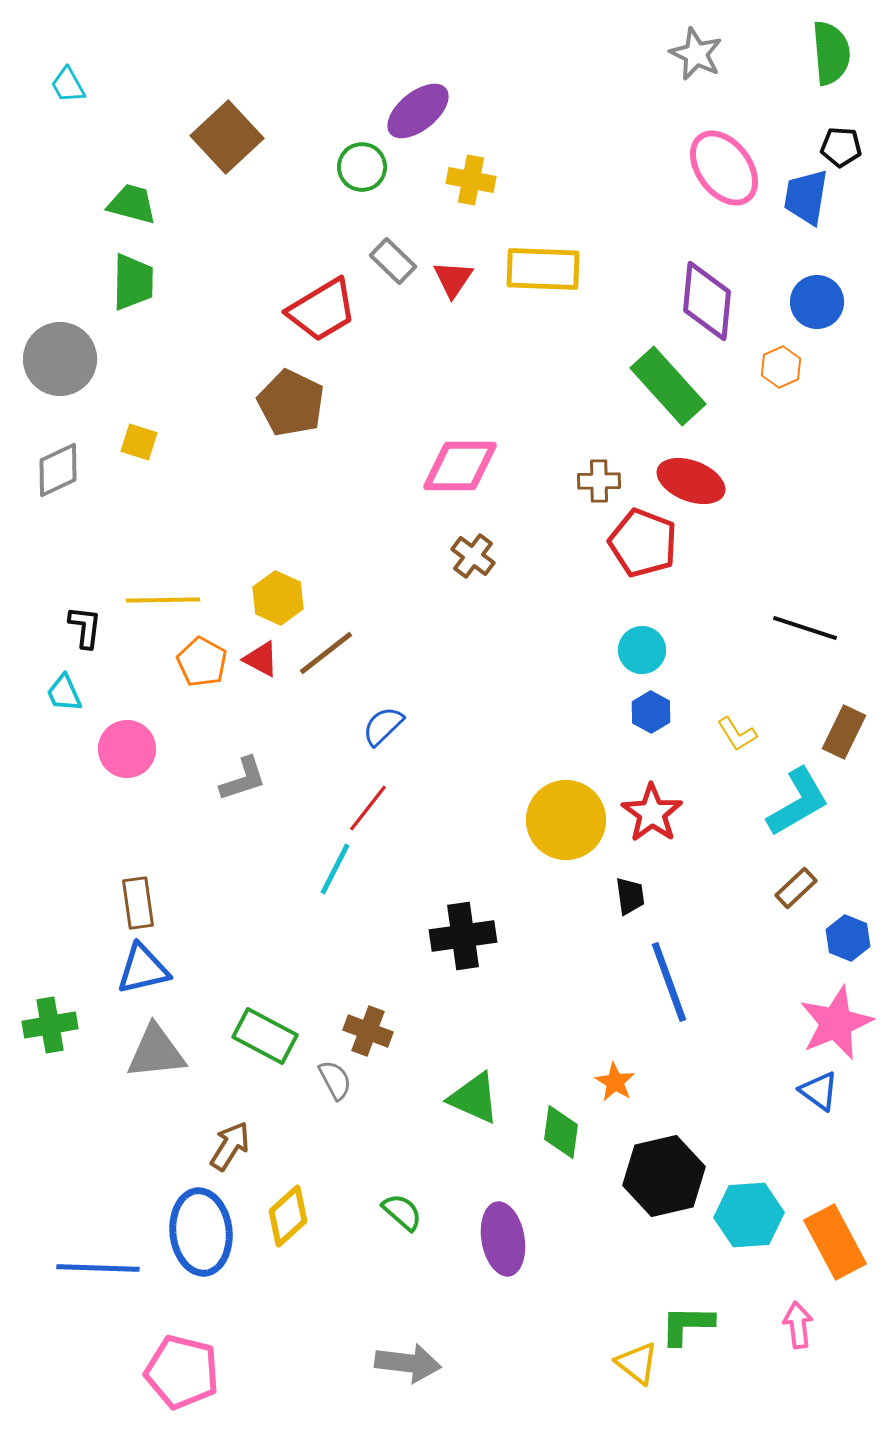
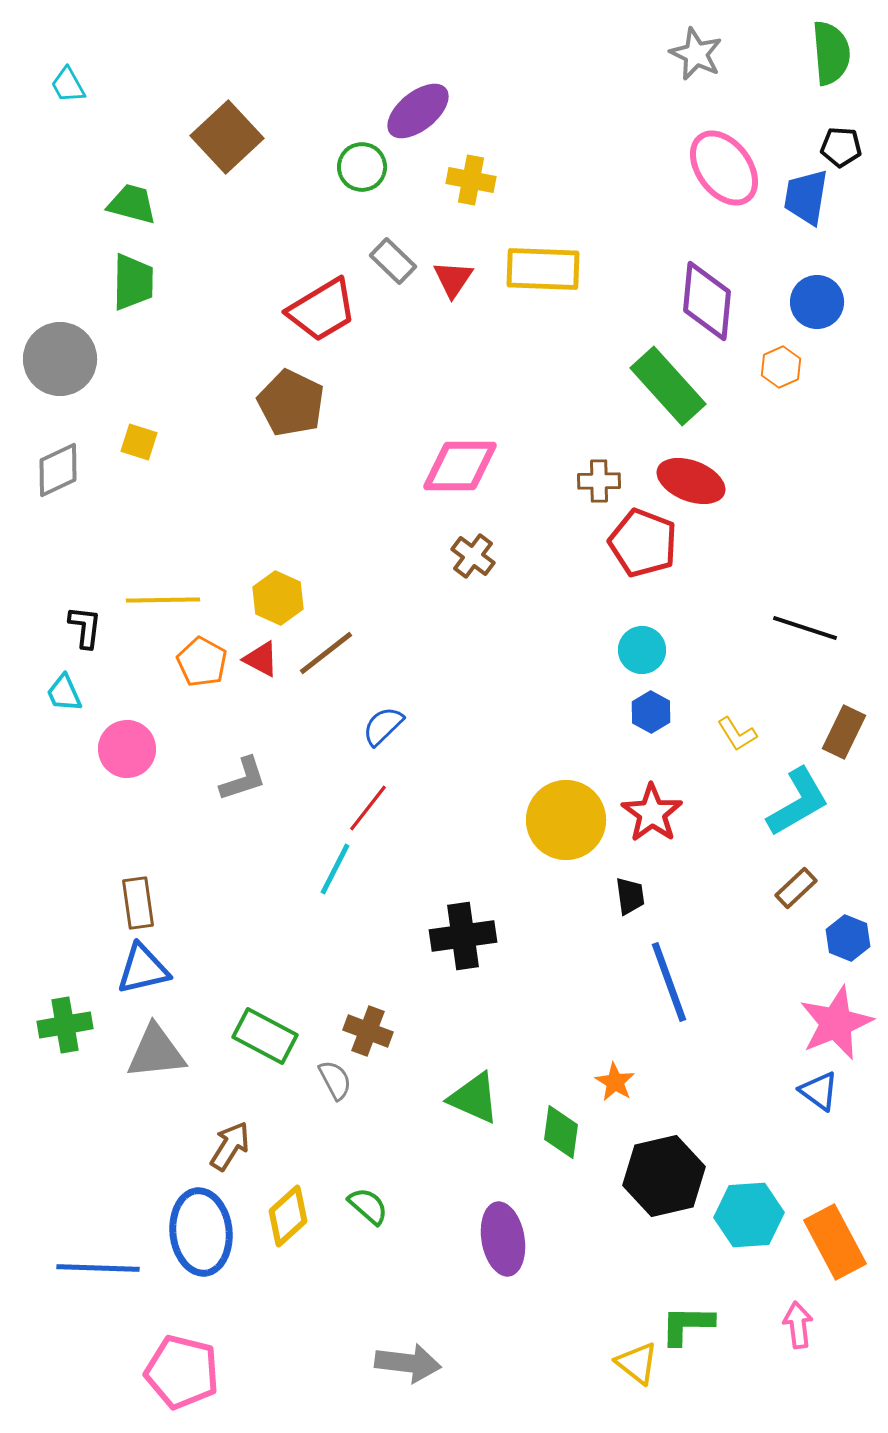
green cross at (50, 1025): moved 15 px right
green semicircle at (402, 1212): moved 34 px left, 6 px up
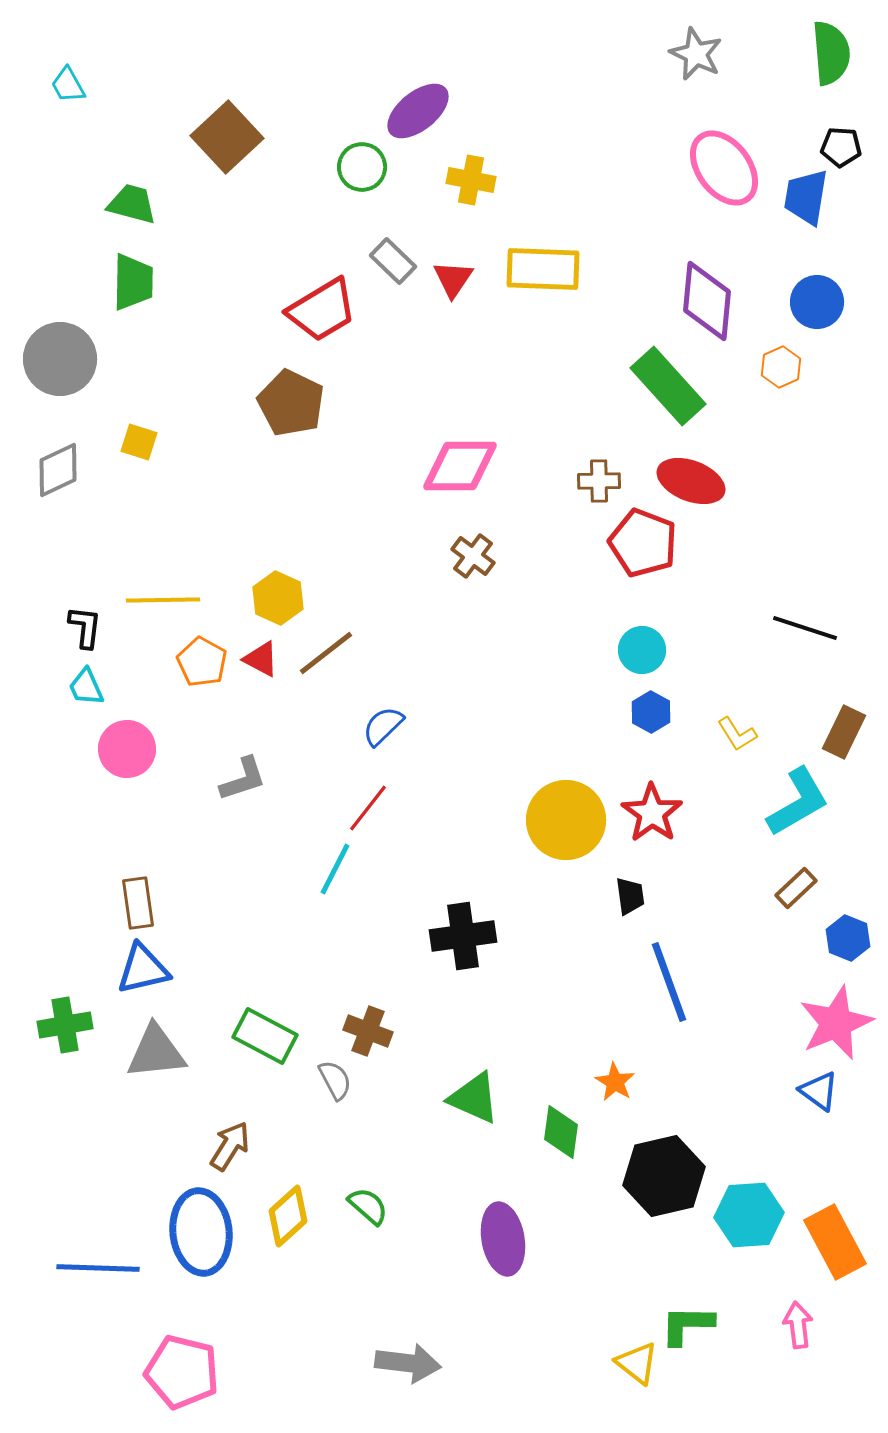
cyan trapezoid at (64, 693): moved 22 px right, 6 px up
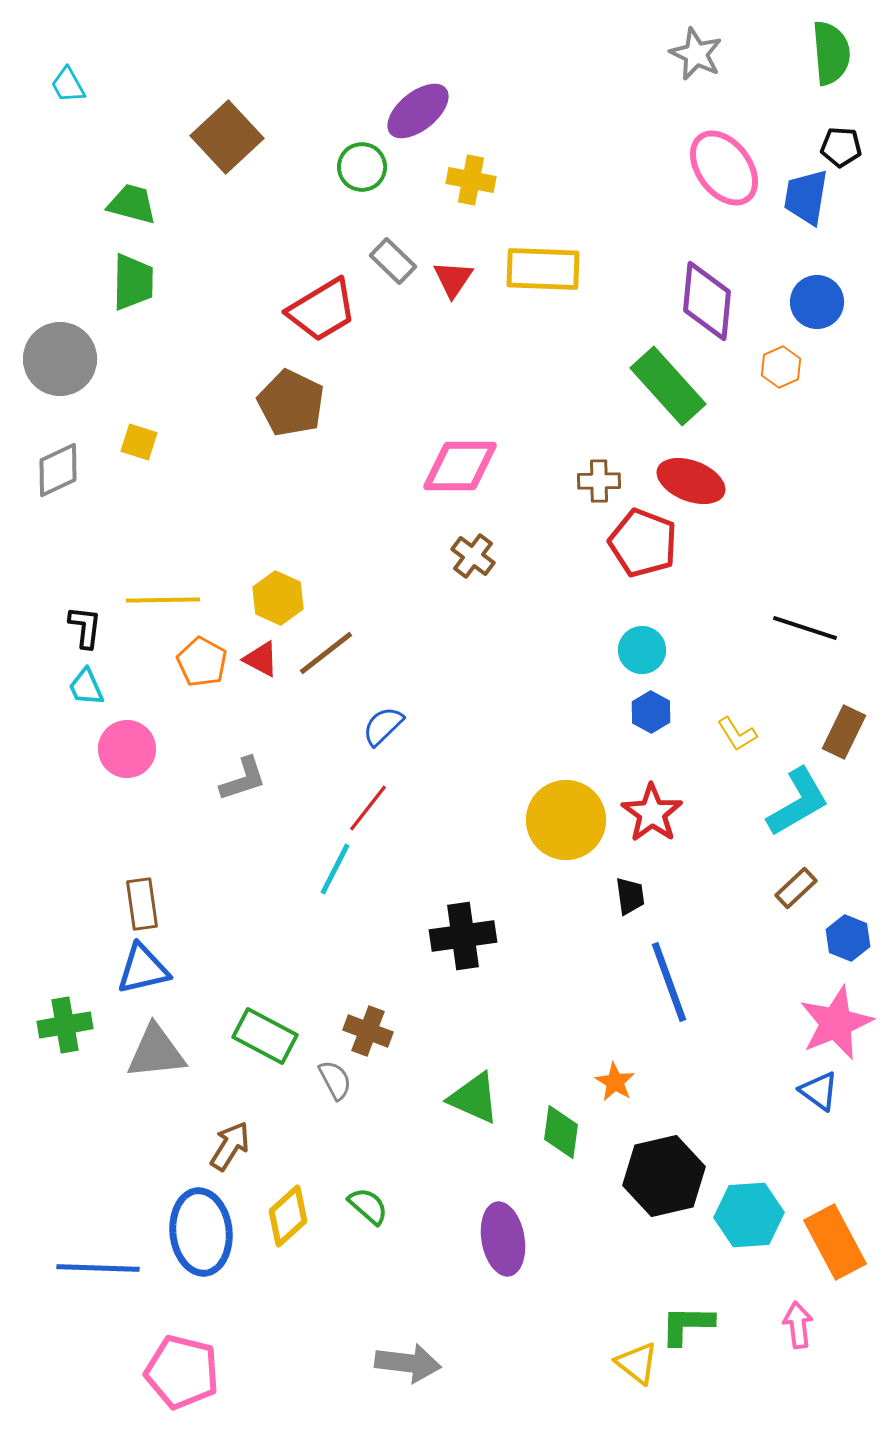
brown rectangle at (138, 903): moved 4 px right, 1 px down
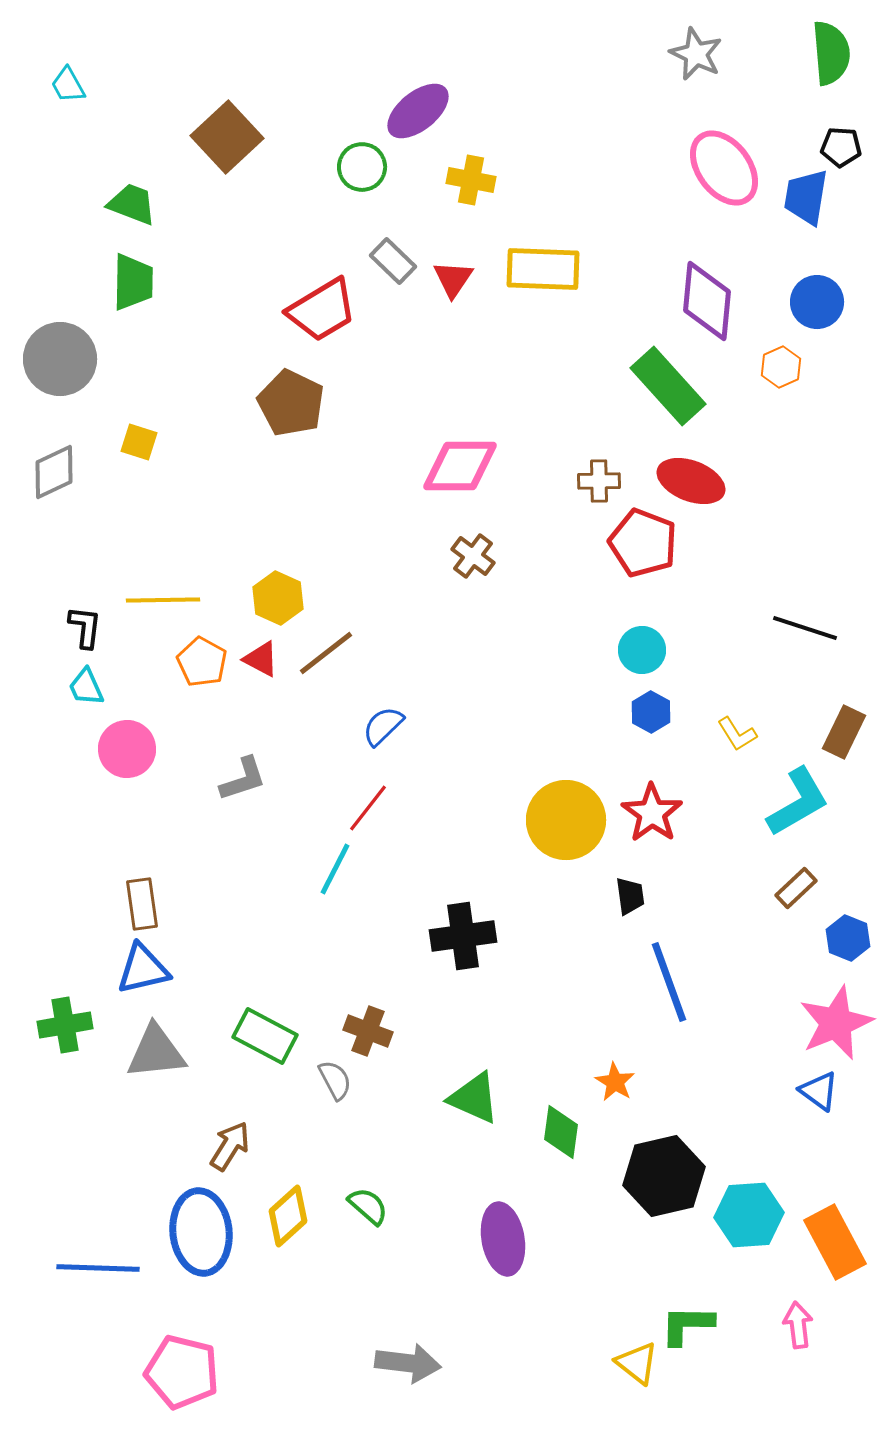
green trapezoid at (132, 204): rotated 6 degrees clockwise
gray diamond at (58, 470): moved 4 px left, 2 px down
